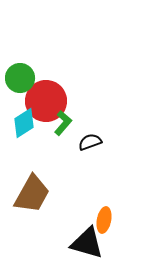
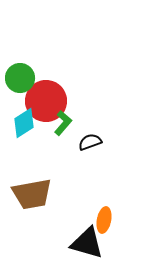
brown trapezoid: rotated 51 degrees clockwise
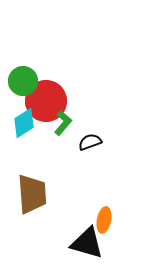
green circle: moved 3 px right, 3 px down
brown trapezoid: rotated 84 degrees counterclockwise
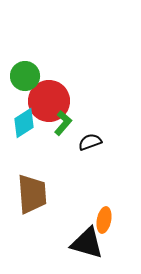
green circle: moved 2 px right, 5 px up
red circle: moved 3 px right
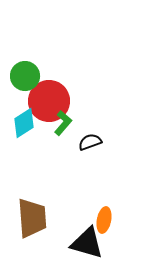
brown trapezoid: moved 24 px down
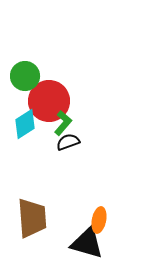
cyan diamond: moved 1 px right, 1 px down
black semicircle: moved 22 px left
orange ellipse: moved 5 px left
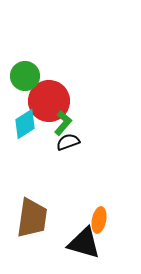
brown trapezoid: rotated 12 degrees clockwise
black triangle: moved 3 px left
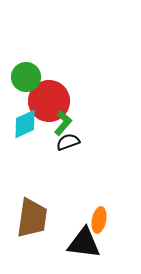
green circle: moved 1 px right, 1 px down
cyan diamond: rotated 8 degrees clockwise
black triangle: rotated 9 degrees counterclockwise
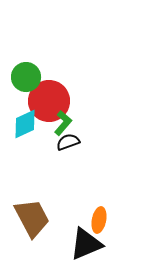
brown trapezoid: rotated 36 degrees counterclockwise
black triangle: moved 2 px right, 1 px down; rotated 30 degrees counterclockwise
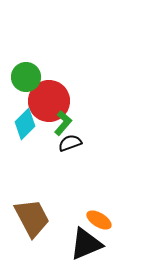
cyan diamond: rotated 20 degrees counterclockwise
black semicircle: moved 2 px right, 1 px down
orange ellipse: rotated 70 degrees counterclockwise
